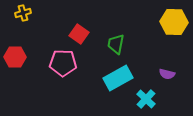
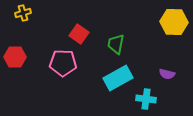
cyan cross: rotated 36 degrees counterclockwise
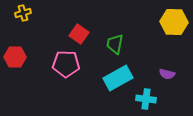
green trapezoid: moved 1 px left
pink pentagon: moved 3 px right, 1 px down
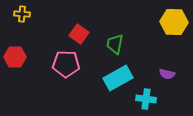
yellow cross: moved 1 px left, 1 px down; rotated 21 degrees clockwise
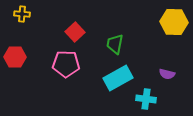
red square: moved 4 px left, 2 px up; rotated 12 degrees clockwise
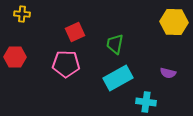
red square: rotated 18 degrees clockwise
purple semicircle: moved 1 px right, 1 px up
cyan cross: moved 3 px down
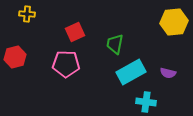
yellow cross: moved 5 px right
yellow hexagon: rotated 8 degrees counterclockwise
red hexagon: rotated 15 degrees counterclockwise
cyan rectangle: moved 13 px right, 6 px up
